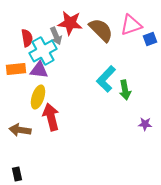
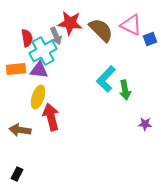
pink triangle: rotated 45 degrees clockwise
black rectangle: rotated 40 degrees clockwise
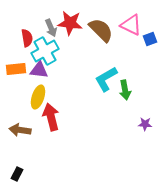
gray arrow: moved 5 px left, 8 px up
cyan cross: moved 2 px right
cyan L-shape: rotated 16 degrees clockwise
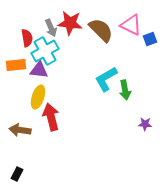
orange rectangle: moved 4 px up
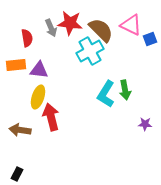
cyan cross: moved 45 px right
cyan L-shape: moved 15 px down; rotated 28 degrees counterclockwise
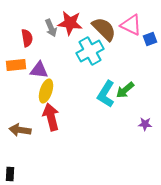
brown semicircle: moved 3 px right, 1 px up
green arrow: rotated 60 degrees clockwise
yellow ellipse: moved 8 px right, 6 px up
black rectangle: moved 7 px left; rotated 24 degrees counterclockwise
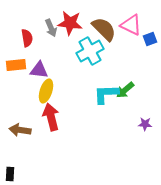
cyan L-shape: rotated 56 degrees clockwise
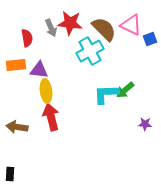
yellow ellipse: rotated 25 degrees counterclockwise
brown arrow: moved 3 px left, 3 px up
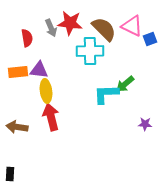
pink triangle: moved 1 px right, 1 px down
cyan cross: rotated 28 degrees clockwise
orange rectangle: moved 2 px right, 7 px down
green arrow: moved 6 px up
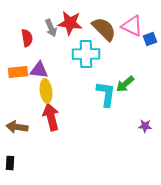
cyan cross: moved 4 px left, 3 px down
cyan L-shape: rotated 100 degrees clockwise
purple star: moved 2 px down
black rectangle: moved 11 px up
